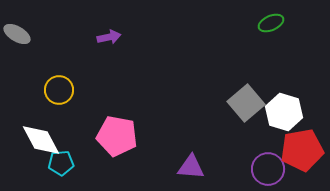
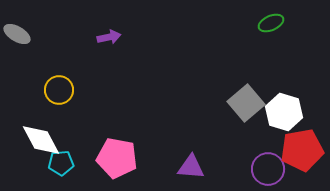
pink pentagon: moved 22 px down
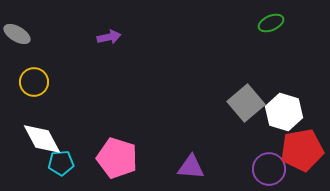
yellow circle: moved 25 px left, 8 px up
white diamond: moved 1 px right, 1 px up
pink pentagon: rotated 6 degrees clockwise
purple circle: moved 1 px right
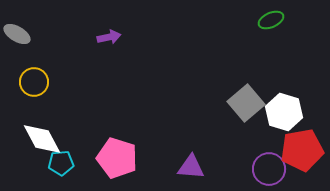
green ellipse: moved 3 px up
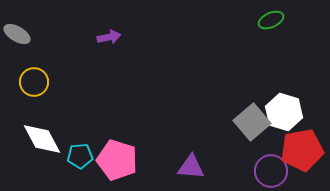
gray square: moved 6 px right, 19 px down
pink pentagon: moved 2 px down
cyan pentagon: moved 19 px right, 7 px up
purple circle: moved 2 px right, 2 px down
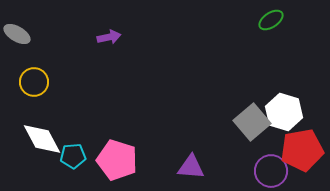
green ellipse: rotated 10 degrees counterclockwise
cyan pentagon: moved 7 px left
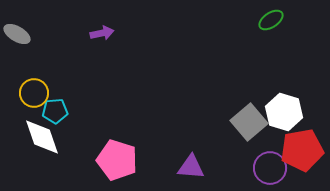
purple arrow: moved 7 px left, 4 px up
yellow circle: moved 11 px down
gray square: moved 3 px left
white diamond: moved 2 px up; rotated 9 degrees clockwise
cyan pentagon: moved 18 px left, 45 px up
purple circle: moved 1 px left, 3 px up
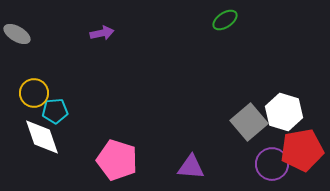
green ellipse: moved 46 px left
purple circle: moved 2 px right, 4 px up
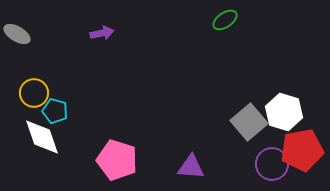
cyan pentagon: rotated 20 degrees clockwise
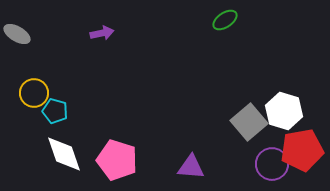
white hexagon: moved 1 px up
white diamond: moved 22 px right, 17 px down
